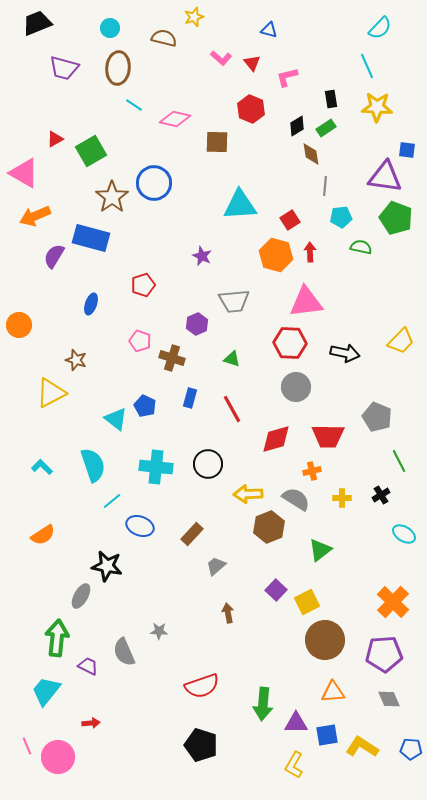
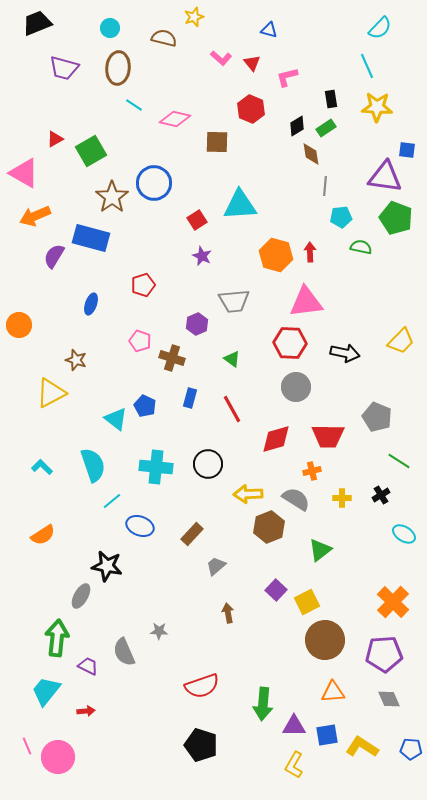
red square at (290, 220): moved 93 px left
green triangle at (232, 359): rotated 18 degrees clockwise
green line at (399, 461): rotated 30 degrees counterclockwise
red arrow at (91, 723): moved 5 px left, 12 px up
purple triangle at (296, 723): moved 2 px left, 3 px down
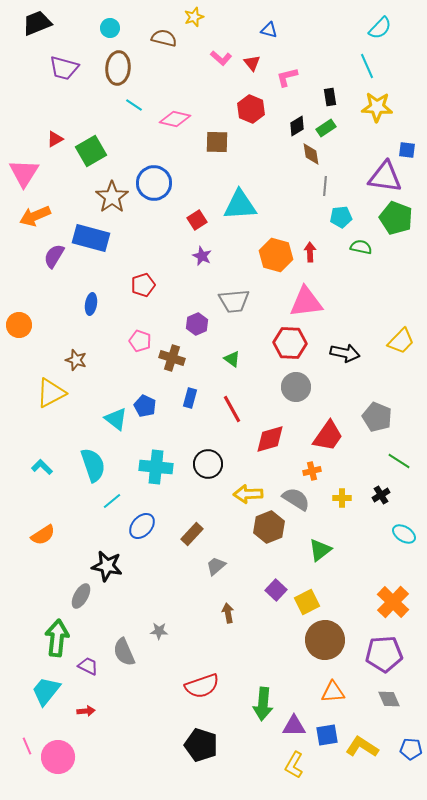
black rectangle at (331, 99): moved 1 px left, 2 px up
pink triangle at (24, 173): rotated 32 degrees clockwise
blue ellipse at (91, 304): rotated 10 degrees counterclockwise
red trapezoid at (328, 436): rotated 56 degrees counterclockwise
red diamond at (276, 439): moved 6 px left
blue ellipse at (140, 526): moved 2 px right; rotated 68 degrees counterclockwise
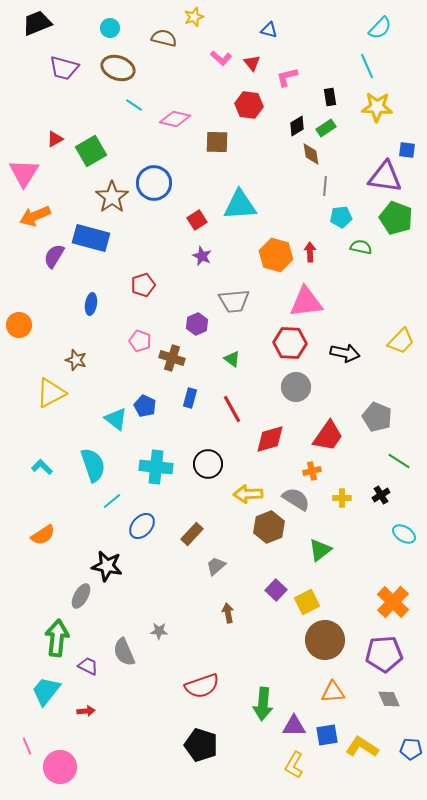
brown ellipse at (118, 68): rotated 76 degrees counterclockwise
red hexagon at (251, 109): moved 2 px left, 4 px up; rotated 16 degrees counterclockwise
pink circle at (58, 757): moved 2 px right, 10 px down
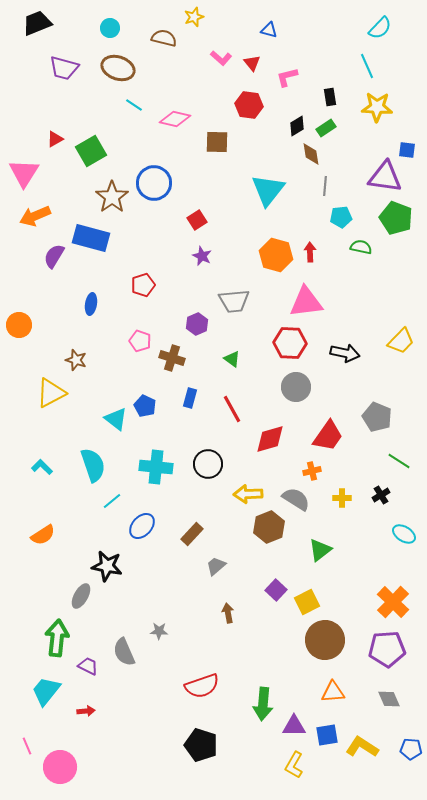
cyan triangle at (240, 205): moved 28 px right, 15 px up; rotated 48 degrees counterclockwise
purple pentagon at (384, 654): moved 3 px right, 5 px up
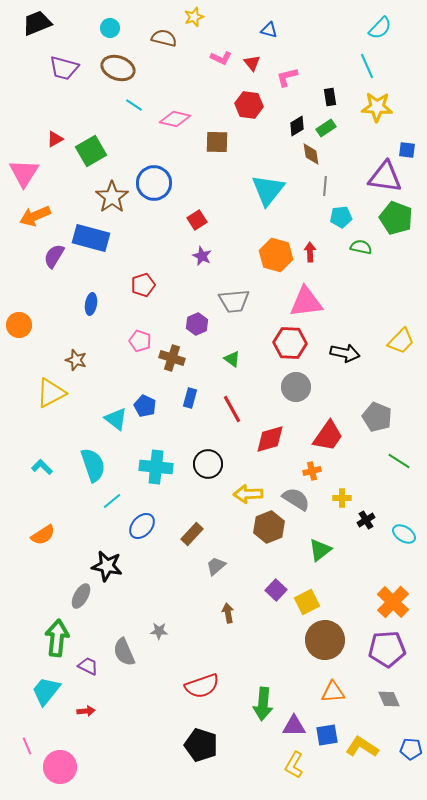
pink L-shape at (221, 58): rotated 15 degrees counterclockwise
black cross at (381, 495): moved 15 px left, 25 px down
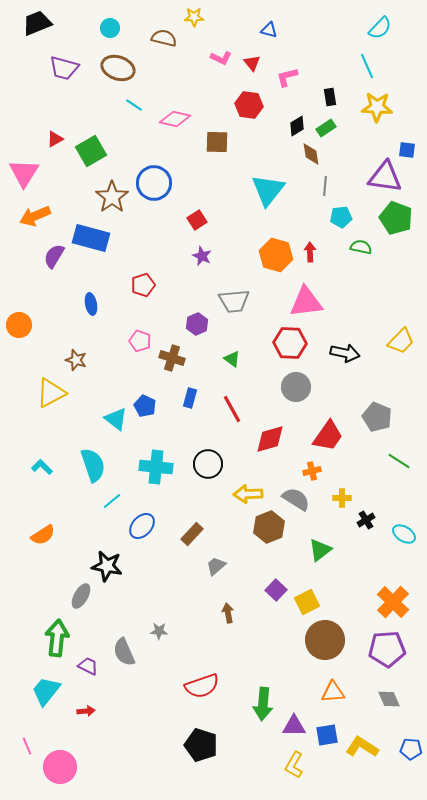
yellow star at (194, 17): rotated 18 degrees clockwise
blue ellipse at (91, 304): rotated 20 degrees counterclockwise
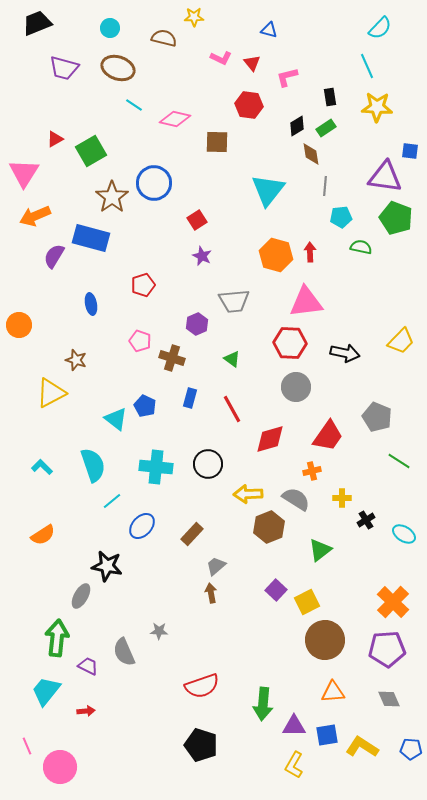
blue square at (407, 150): moved 3 px right, 1 px down
brown arrow at (228, 613): moved 17 px left, 20 px up
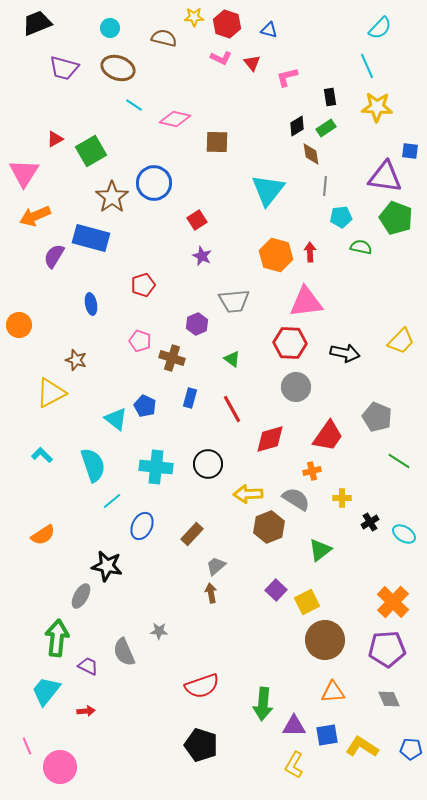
red hexagon at (249, 105): moved 22 px left, 81 px up; rotated 12 degrees clockwise
cyan L-shape at (42, 467): moved 12 px up
black cross at (366, 520): moved 4 px right, 2 px down
blue ellipse at (142, 526): rotated 16 degrees counterclockwise
